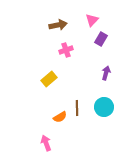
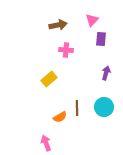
purple rectangle: rotated 24 degrees counterclockwise
pink cross: rotated 24 degrees clockwise
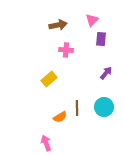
purple arrow: rotated 24 degrees clockwise
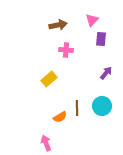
cyan circle: moved 2 px left, 1 px up
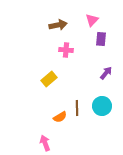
pink arrow: moved 1 px left
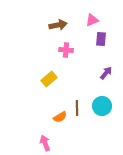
pink triangle: rotated 24 degrees clockwise
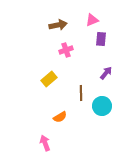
pink cross: rotated 24 degrees counterclockwise
brown line: moved 4 px right, 15 px up
